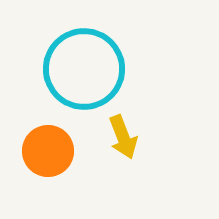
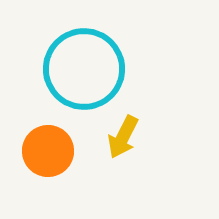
yellow arrow: rotated 48 degrees clockwise
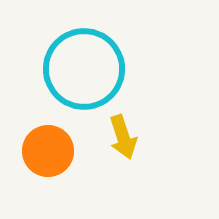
yellow arrow: rotated 45 degrees counterclockwise
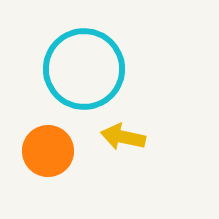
yellow arrow: rotated 120 degrees clockwise
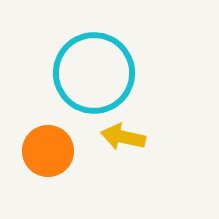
cyan circle: moved 10 px right, 4 px down
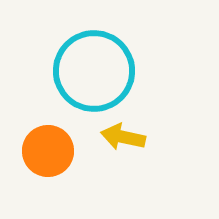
cyan circle: moved 2 px up
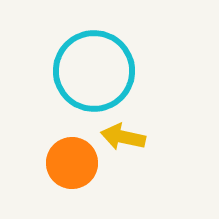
orange circle: moved 24 px right, 12 px down
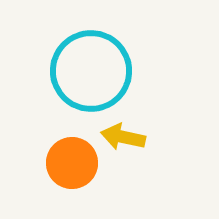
cyan circle: moved 3 px left
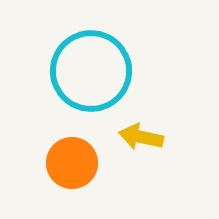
yellow arrow: moved 18 px right
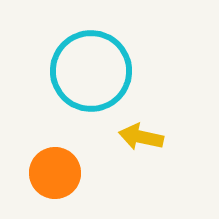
orange circle: moved 17 px left, 10 px down
